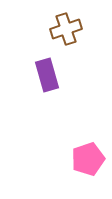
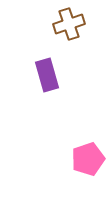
brown cross: moved 3 px right, 5 px up
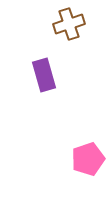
purple rectangle: moved 3 px left
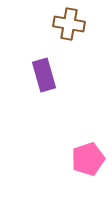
brown cross: rotated 28 degrees clockwise
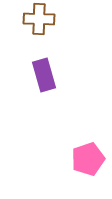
brown cross: moved 30 px left, 5 px up; rotated 8 degrees counterclockwise
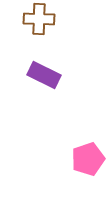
purple rectangle: rotated 48 degrees counterclockwise
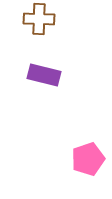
purple rectangle: rotated 12 degrees counterclockwise
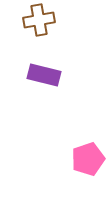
brown cross: moved 1 px down; rotated 12 degrees counterclockwise
